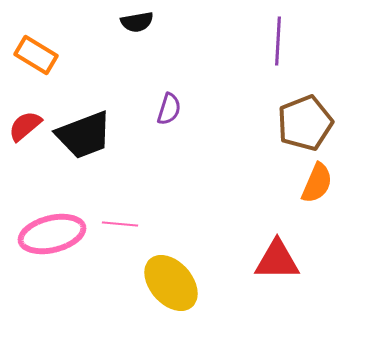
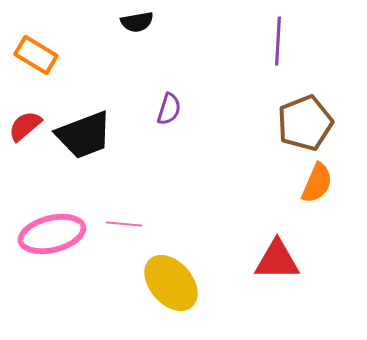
pink line: moved 4 px right
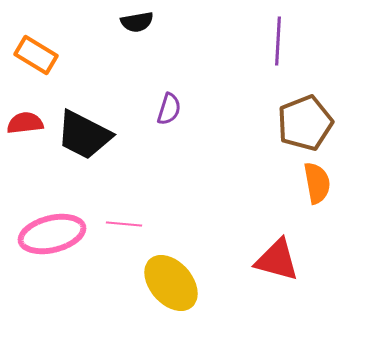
red semicircle: moved 3 px up; rotated 33 degrees clockwise
black trapezoid: rotated 48 degrees clockwise
orange semicircle: rotated 33 degrees counterclockwise
red triangle: rotated 15 degrees clockwise
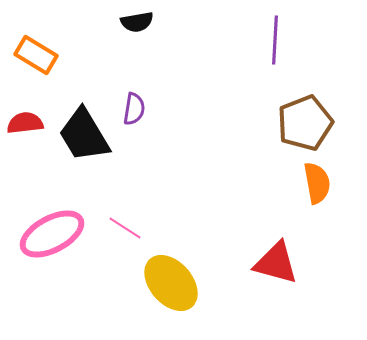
purple line: moved 3 px left, 1 px up
purple semicircle: moved 35 px left; rotated 8 degrees counterclockwise
black trapezoid: rotated 32 degrees clockwise
pink line: moved 1 px right, 4 px down; rotated 28 degrees clockwise
pink ellipse: rotated 14 degrees counterclockwise
red triangle: moved 1 px left, 3 px down
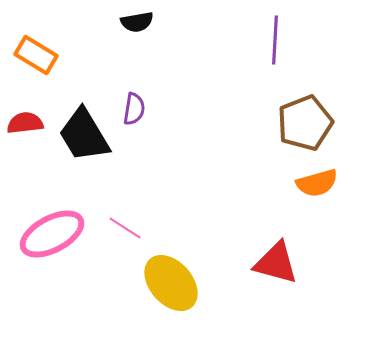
orange semicircle: rotated 84 degrees clockwise
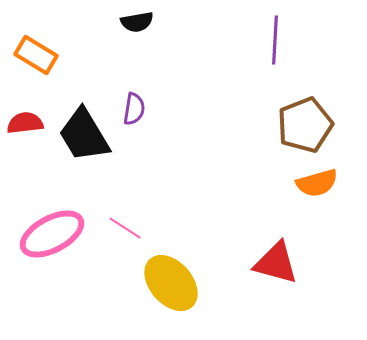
brown pentagon: moved 2 px down
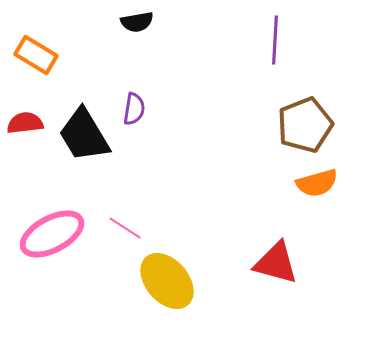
yellow ellipse: moved 4 px left, 2 px up
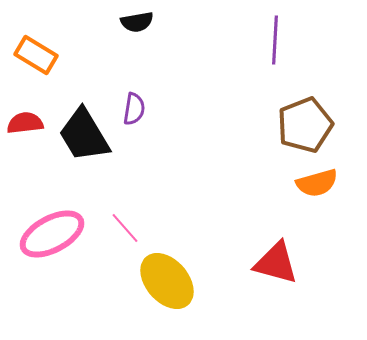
pink line: rotated 16 degrees clockwise
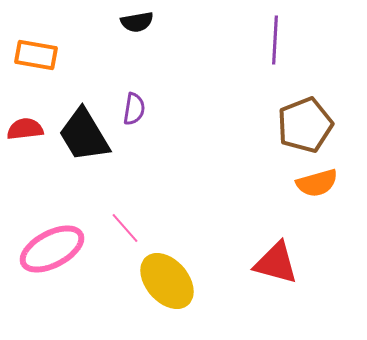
orange rectangle: rotated 21 degrees counterclockwise
red semicircle: moved 6 px down
pink ellipse: moved 15 px down
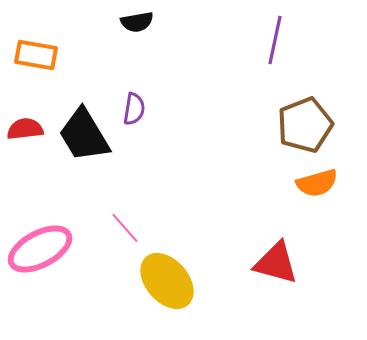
purple line: rotated 9 degrees clockwise
pink ellipse: moved 12 px left
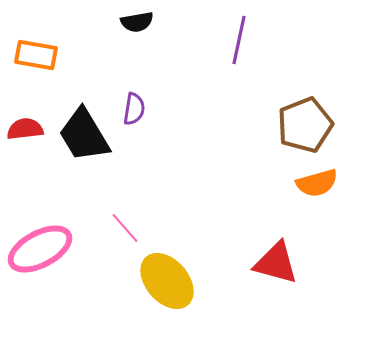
purple line: moved 36 px left
